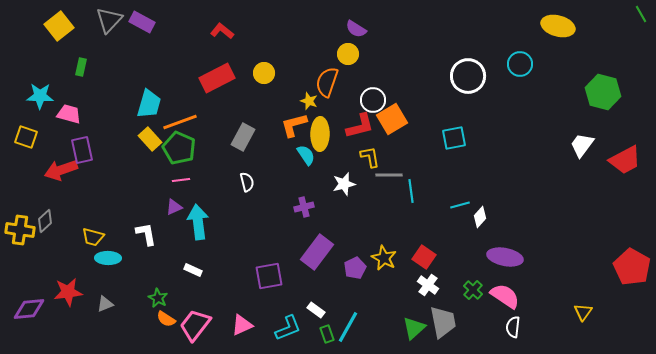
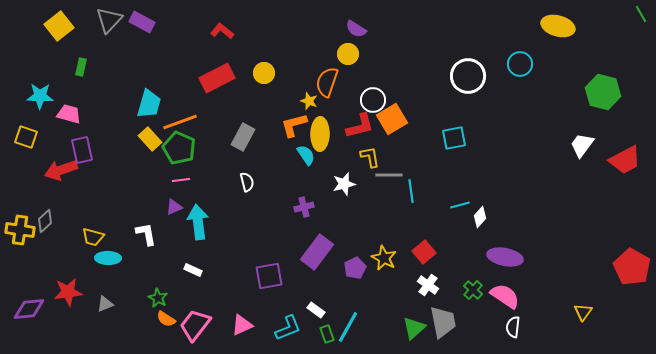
red square at (424, 257): moved 5 px up; rotated 15 degrees clockwise
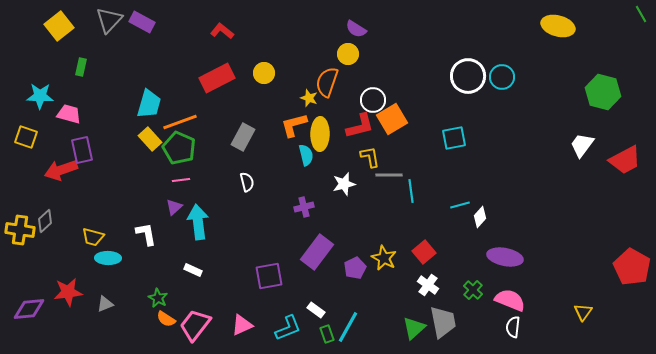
cyan circle at (520, 64): moved 18 px left, 13 px down
yellow star at (309, 101): moved 3 px up
cyan semicircle at (306, 155): rotated 20 degrees clockwise
purple triangle at (174, 207): rotated 18 degrees counterclockwise
pink semicircle at (505, 296): moved 5 px right, 4 px down; rotated 12 degrees counterclockwise
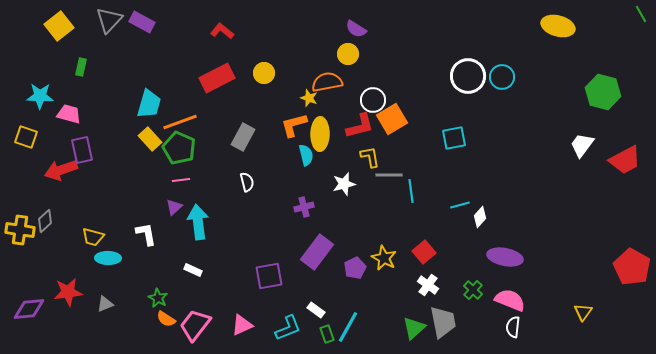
orange semicircle at (327, 82): rotated 60 degrees clockwise
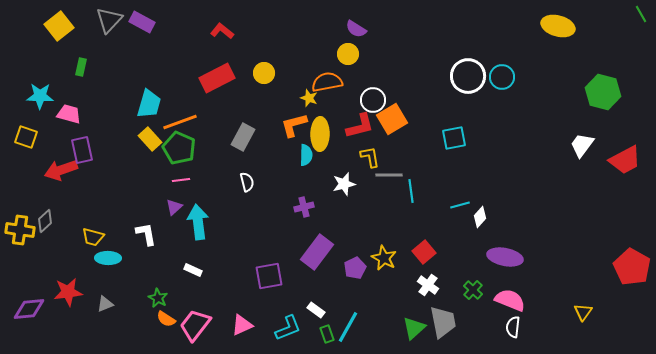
cyan semicircle at (306, 155): rotated 15 degrees clockwise
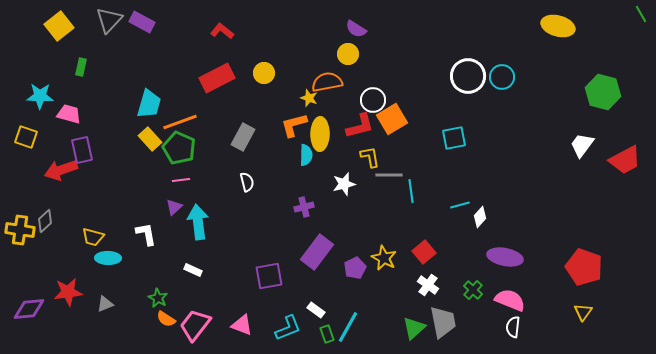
red pentagon at (632, 267): moved 48 px left; rotated 9 degrees counterclockwise
pink triangle at (242, 325): rotated 45 degrees clockwise
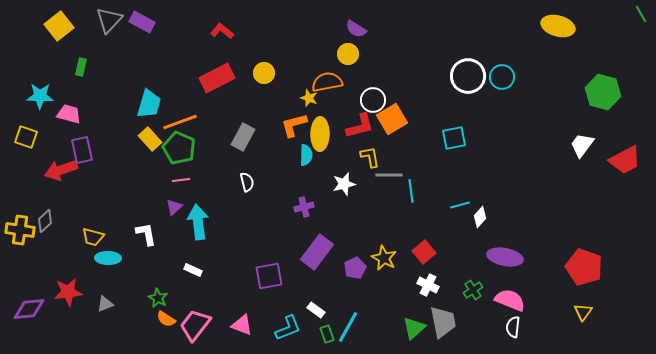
white cross at (428, 285): rotated 10 degrees counterclockwise
green cross at (473, 290): rotated 12 degrees clockwise
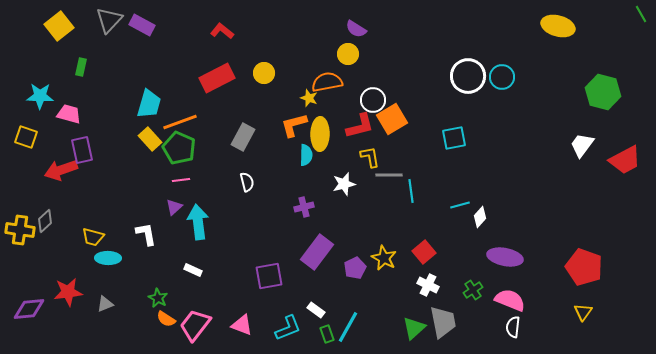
purple rectangle at (142, 22): moved 3 px down
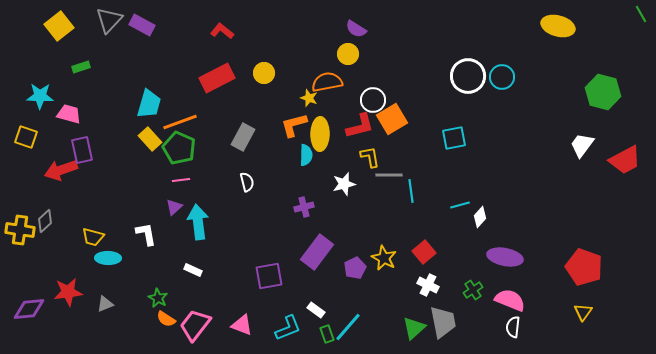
green rectangle at (81, 67): rotated 60 degrees clockwise
cyan line at (348, 327): rotated 12 degrees clockwise
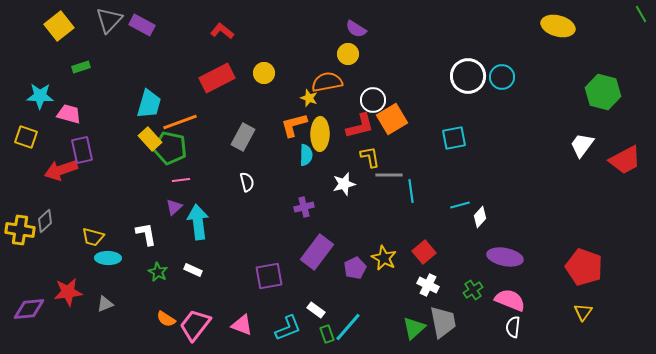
green pentagon at (179, 148): moved 9 px left; rotated 12 degrees counterclockwise
green star at (158, 298): moved 26 px up
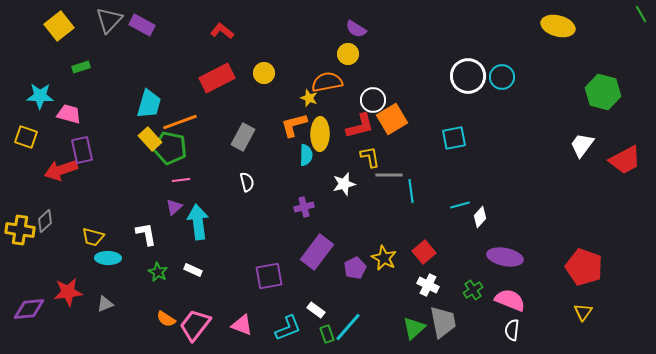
white semicircle at (513, 327): moved 1 px left, 3 px down
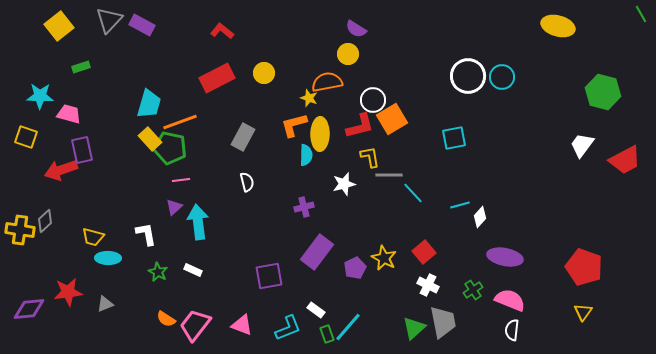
cyan line at (411, 191): moved 2 px right, 2 px down; rotated 35 degrees counterclockwise
